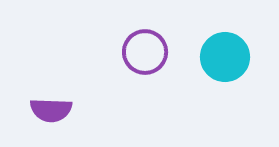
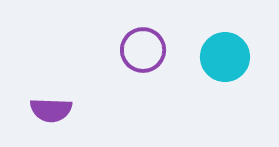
purple circle: moved 2 px left, 2 px up
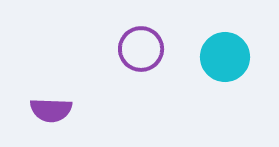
purple circle: moved 2 px left, 1 px up
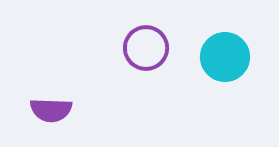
purple circle: moved 5 px right, 1 px up
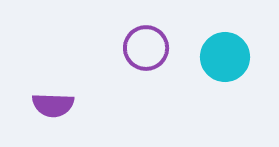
purple semicircle: moved 2 px right, 5 px up
